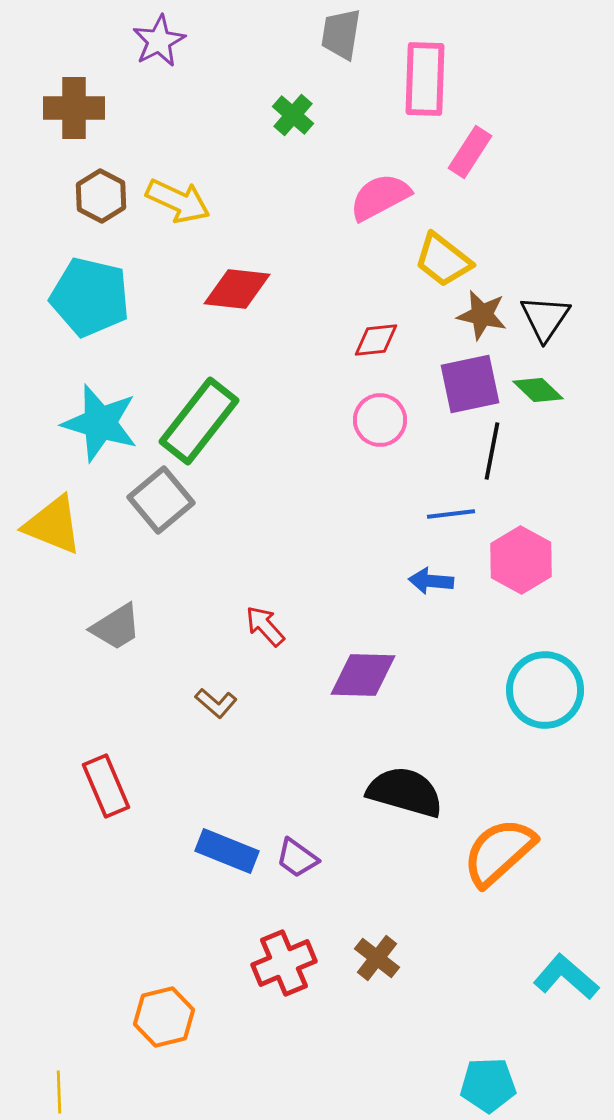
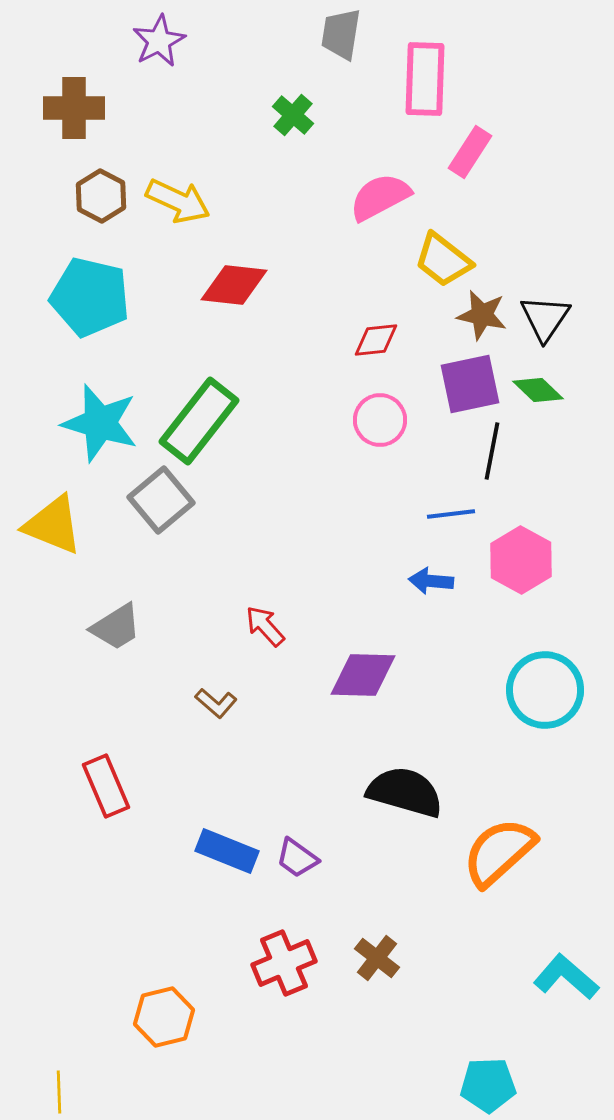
red diamond at (237, 289): moved 3 px left, 4 px up
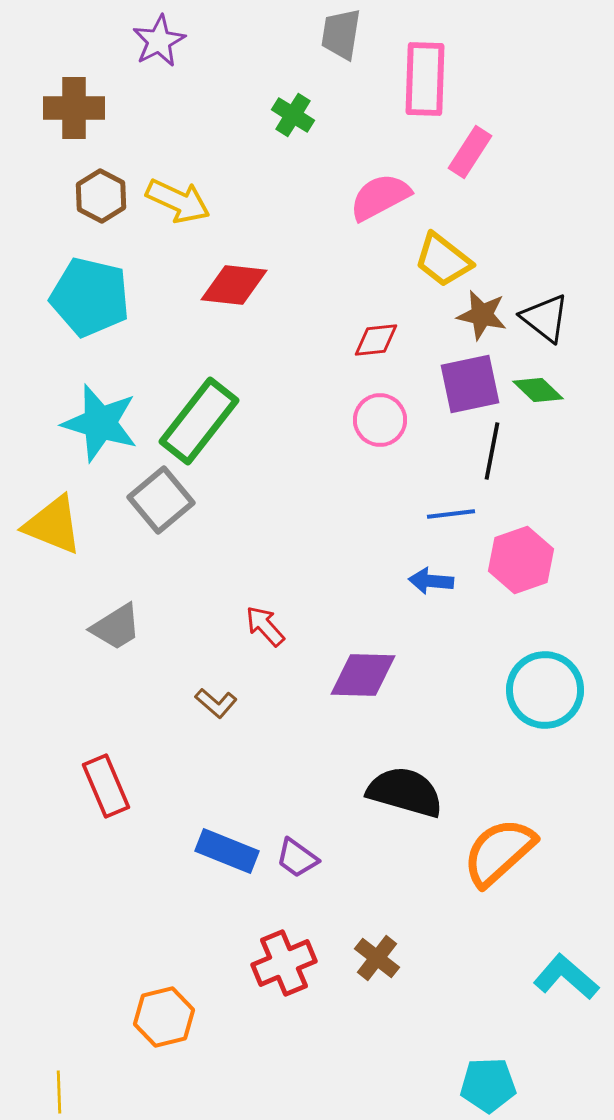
green cross at (293, 115): rotated 9 degrees counterclockwise
black triangle at (545, 318): rotated 26 degrees counterclockwise
pink hexagon at (521, 560): rotated 12 degrees clockwise
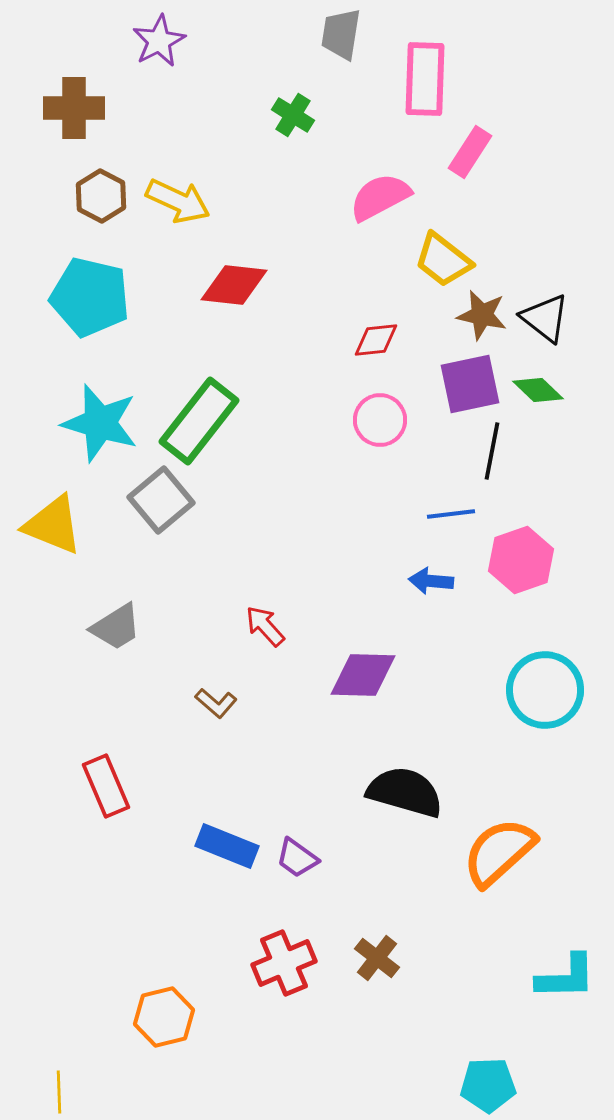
blue rectangle at (227, 851): moved 5 px up
cyan L-shape at (566, 977): rotated 138 degrees clockwise
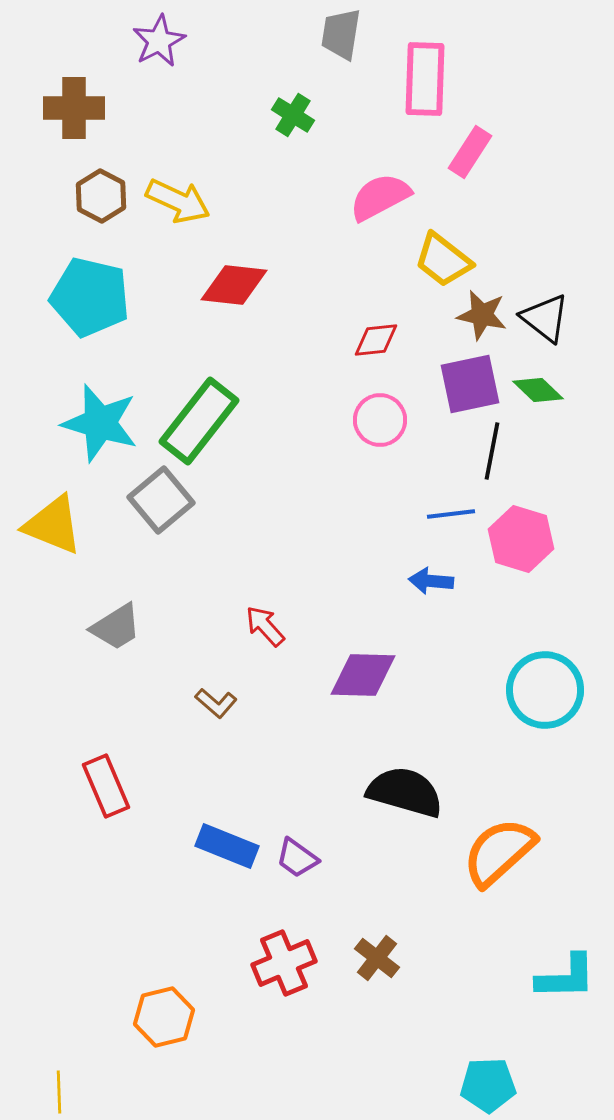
pink hexagon at (521, 560): moved 21 px up; rotated 24 degrees counterclockwise
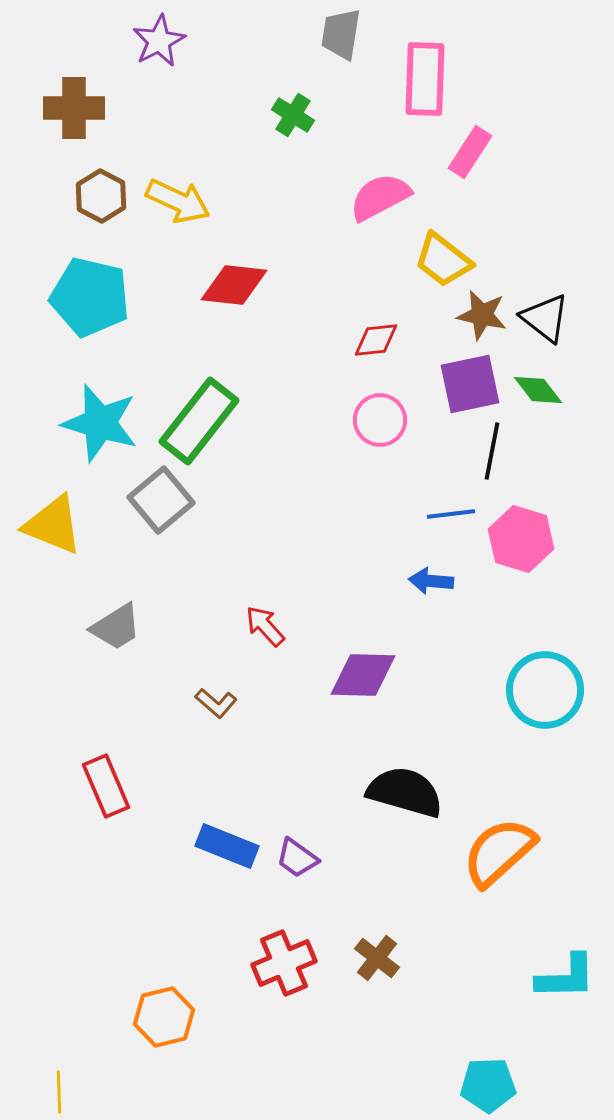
green diamond at (538, 390): rotated 9 degrees clockwise
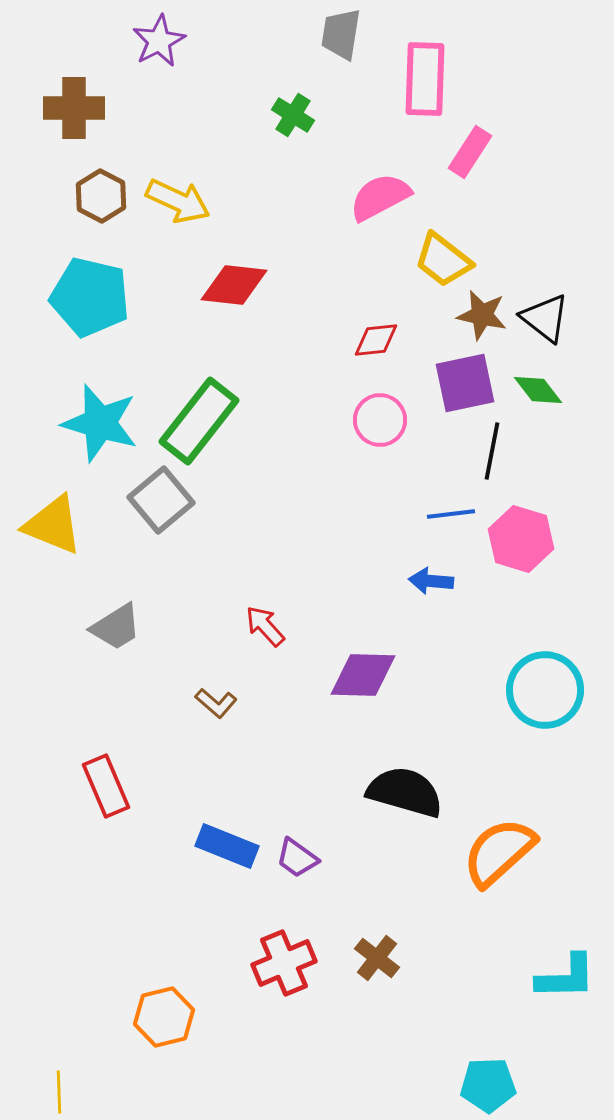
purple square at (470, 384): moved 5 px left, 1 px up
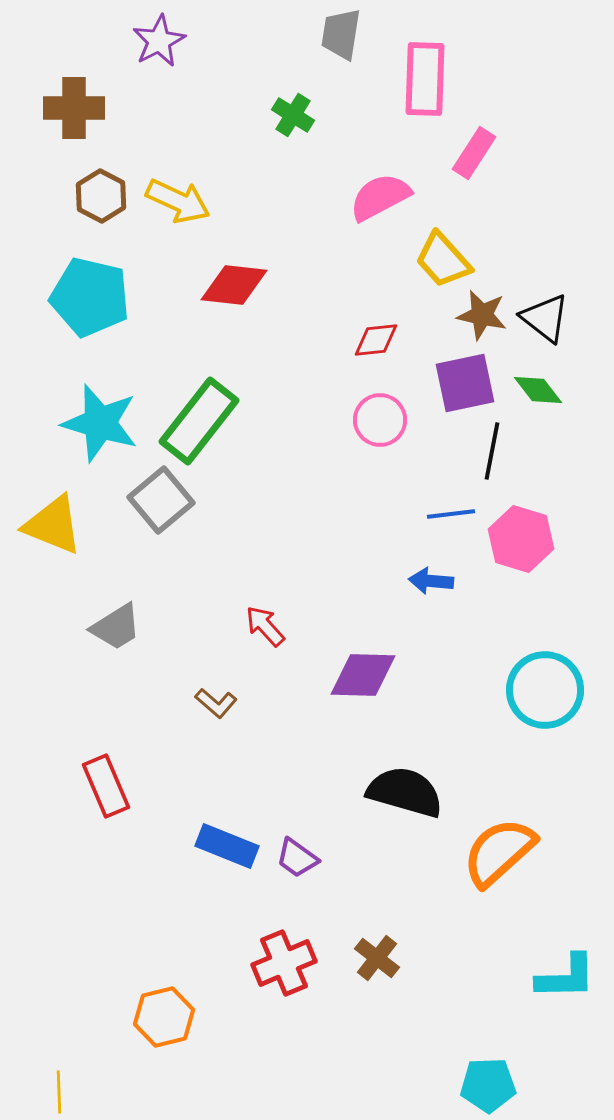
pink rectangle at (470, 152): moved 4 px right, 1 px down
yellow trapezoid at (443, 260): rotated 10 degrees clockwise
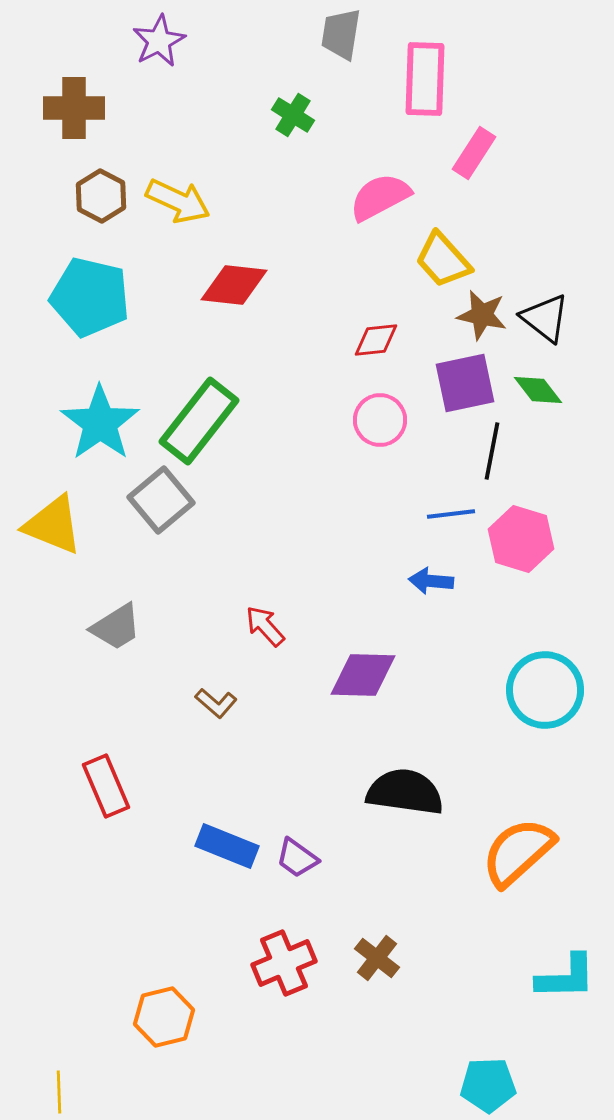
cyan star at (100, 423): rotated 20 degrees clockwise
black semicircle at (405, 792): rotated 8 degrees counterclockwise
orange semicircle at (499, 852): moved 19 px right
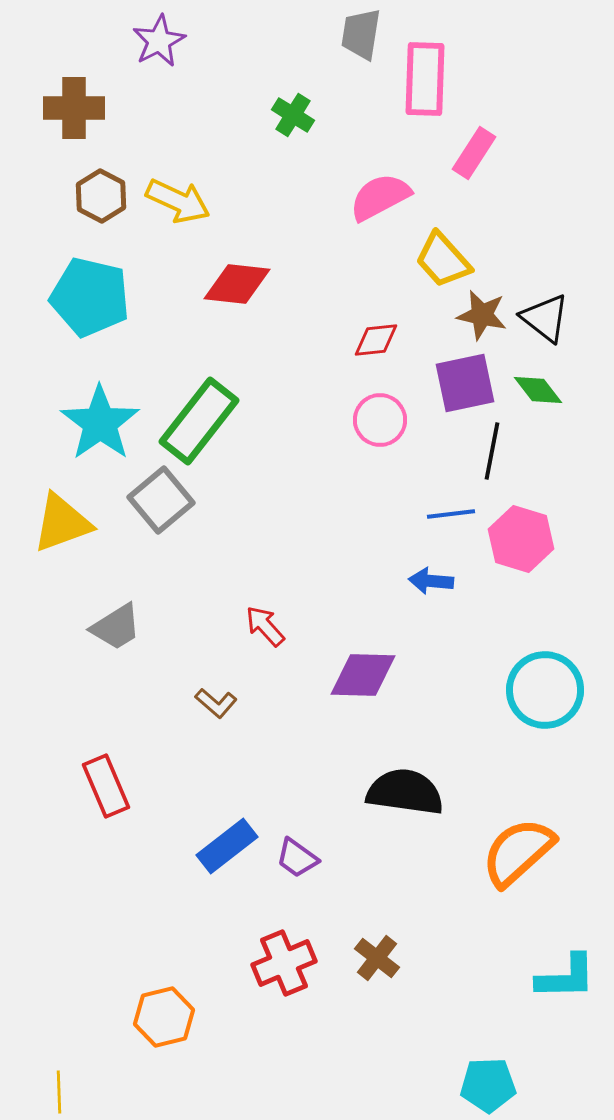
gray trapezoid at (341, 34): moved 20 px right
red diamond at (234, 285): moved 3 px right, 1 px up
yellow triangle at (53, 525): moved 9 px right, 2 px up; rotated 42 degrees counterclockwise
blue rectangle at (227, 846): rotated 60 degrees counterclockwise
